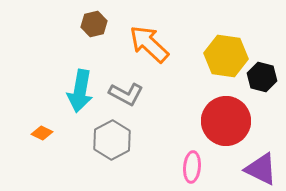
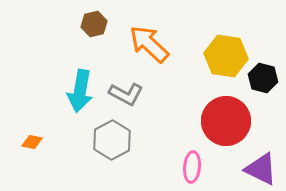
black hexagon: moved 1 px right, 1 px down
orange diamond: moved 10 px left, 9 px down; rotated 15 degrees counterclockwise
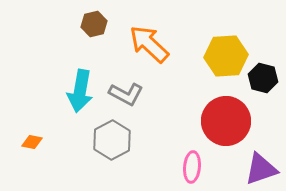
yellow hexagon: rotated 12 degrees counterclockwise
purple triangle: rotated 45 degrees counterclockwise
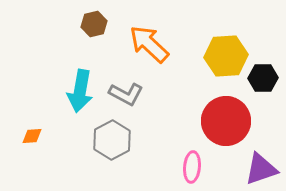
black hexagon: rotated 16 degrees counterclockwise
orange diamond: moved 6 px up; rotated 15 degrees counterclockwise
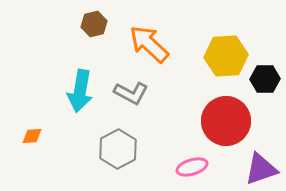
black hexagon: moved 2 px right, 1 px down
gray L-shape: moved 5 px right, 1 px up
gray hexagon: moved 6 px right, 9 px down
pink ellipse: rotated 68 degrees clockwise
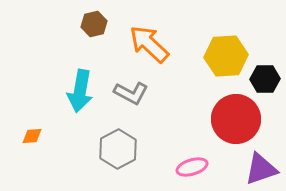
red circle: moved 10 px right, 2 px up
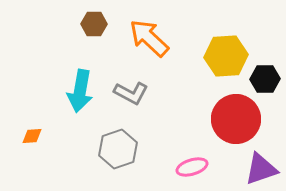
brown hexagon: rotated 15 degrees clockwise
orange arrow: moved 6 px up
gray hexagon: rotated 9 degrees clockwise
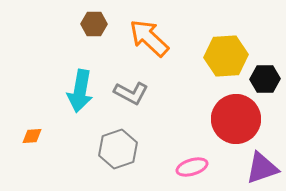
purple triangle: moved 1 px right, 1 px up
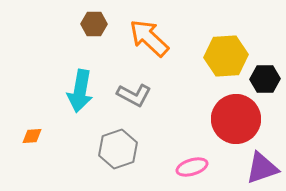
gray L-shape: moved 3 px right, 2 px down
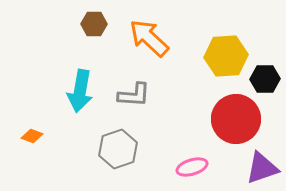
gray L-shape: rotated 24 degrees counterclockwise
orange diamond: rotated 25 degrees clockwise
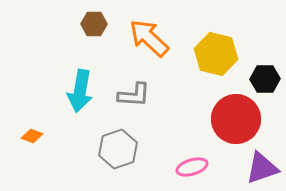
yellow hexagon: moved 10 px left, 2 px up; rotated 18 degrees clockwise
